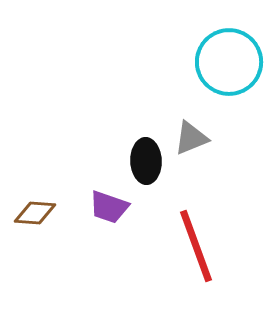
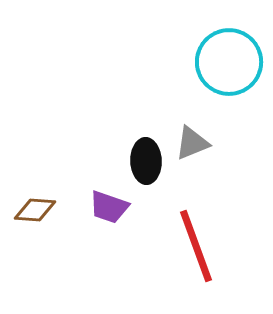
gray triangle: moved 1 px right, 5 px down
brown diamond: moved 3 px up
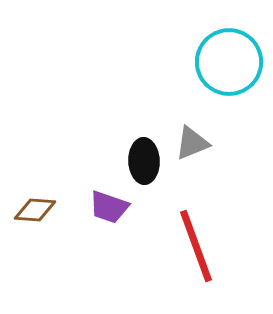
black ellipse: moved 2 px left
